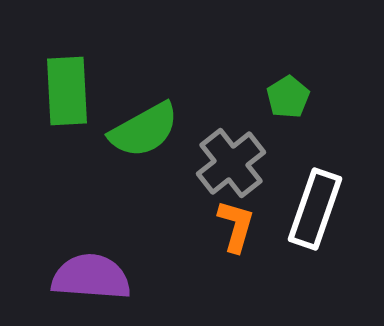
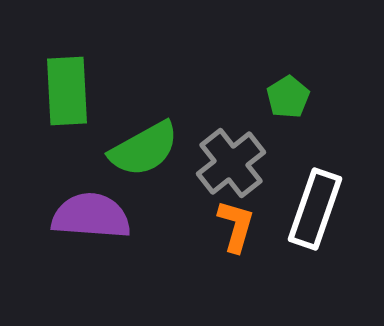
green semicircle: moved 19 px down
purple semicircle: moved 61 px up
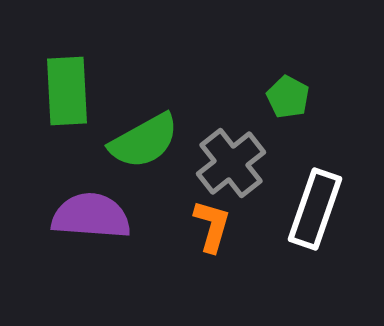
green pentagon: rotated 12 degrees counterclockwise
green semicircle: moved 8 px up
orange L-shape: moved 24 px left
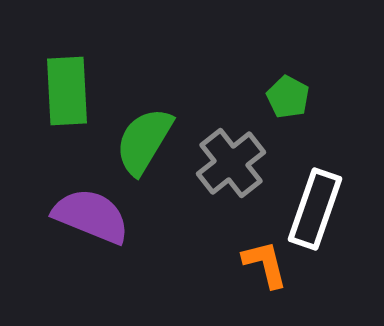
green semicircle: rotated 150 degrees clockwise
purple semicircle: rotated 18 degrees clockwise
orange L-shape: moved 53 px right, 38 px down; rotated 30 degrees counterclockwise
